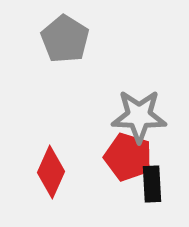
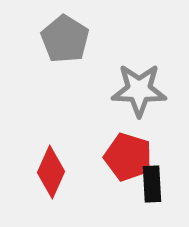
gray star: moved 26 px up
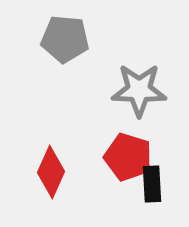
gray pentagon: rotated 27 degrees counterclockwise
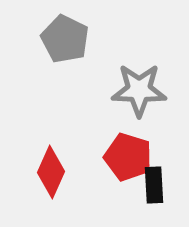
gray pentagon: rotated 21 degrees clockwise
black rectangle: moved 2 px right, 1 px down
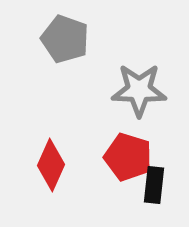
gray pentagon: rotated 6 degrees counterclockwise
red diamond: moved 7 px up
black rectangle: rotated 9 degrees clockwise
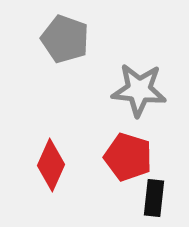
gray star: rotated 4 degrees clockwise
black rectangle: moved 13 px down
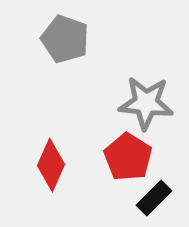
gray star: moved 7 px right, 13 px down
red pentagon: rotated 15 degrees clockwise
black rectangle: rotated 39 degrees clockwise
